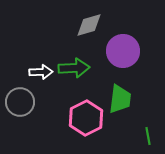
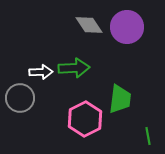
gray diamond: rotated 72 degrees clockwise
purple circle: moved 4 px right, 24 px up
gray circle: moved 4 px up
pink hexagon: moved 1 px left, 1 px down
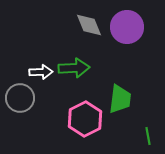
gray diamond: rotated 12 degrees clockwise
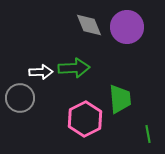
green trapezoid: rotated 12 degrees counterclockwise
green line: moved 2 px up
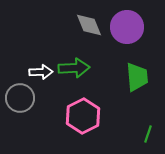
green trapezoid: moved 17 px right, 22 px up
pink hexagon: moved 2 px left, 3 px up
green line: rotated 30 degrees clockwise
